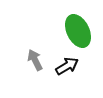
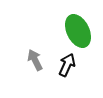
black arrow: moved 1 px up; rotated 35 degrees counterclockwise
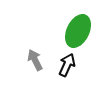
green ellipse: rotated 52 degrees clockwise
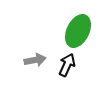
gray arrow: rotated 105 degrees clockwise
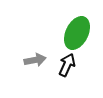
green ellipse: moved 1 px left, 2 px down
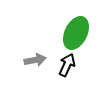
green ellipse: moved 1 px left
